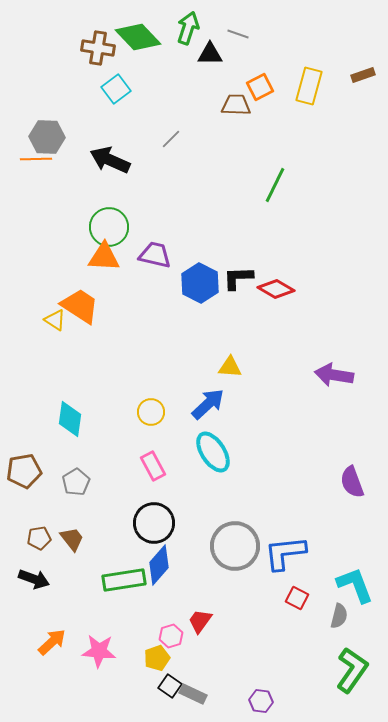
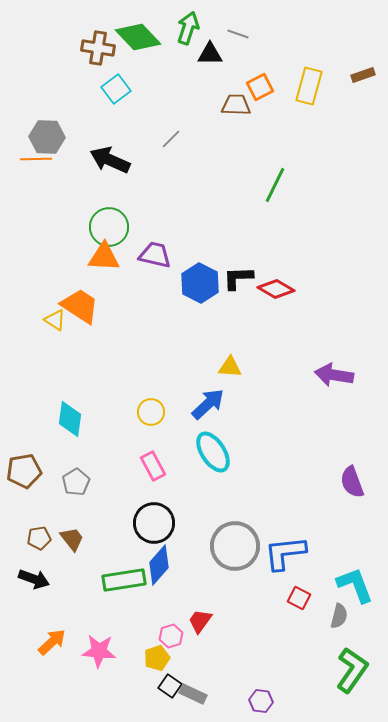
red square at (297, 598): moved 2 px right
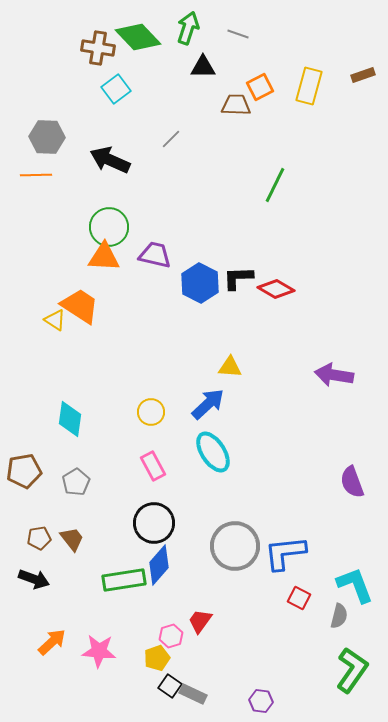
black triangle at (210, 54): moved 7 px left, 13 px down
orange line at (36, 159): moved 16 px down
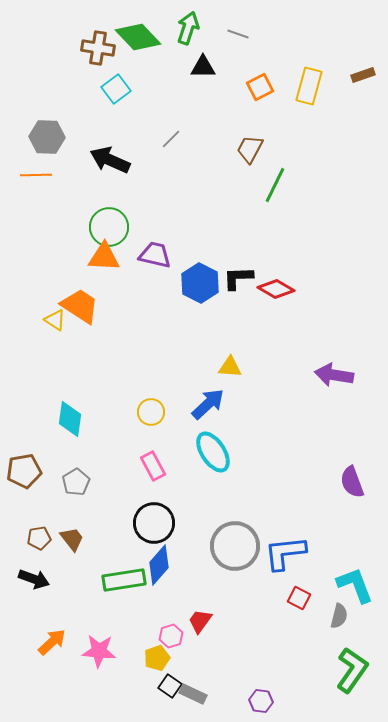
brown trapezoid at (236, 105): moved 14 px right, 44 px down; rotated 64 degrees counterclockwise
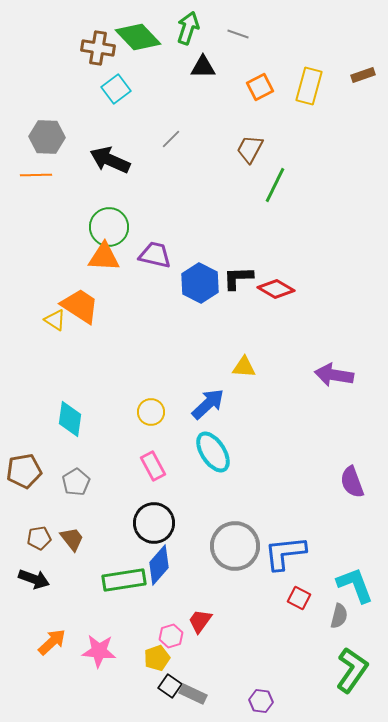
yellow triangle at (230, 367): moved 14 px right
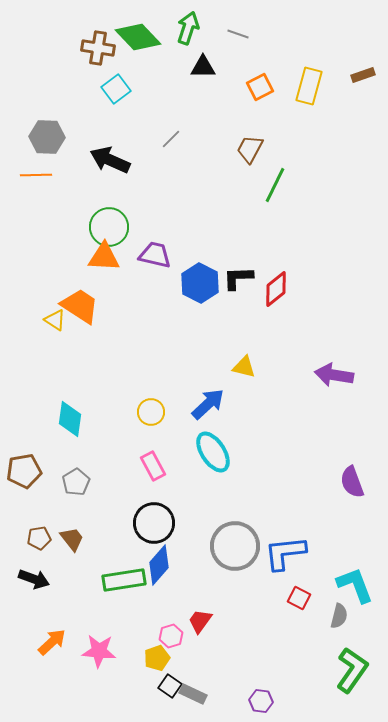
red diamond at (276, 289): rotated 69 degrees counterclockwise
yellow triangle at (244, 367): rotated 10 degrees clockwise
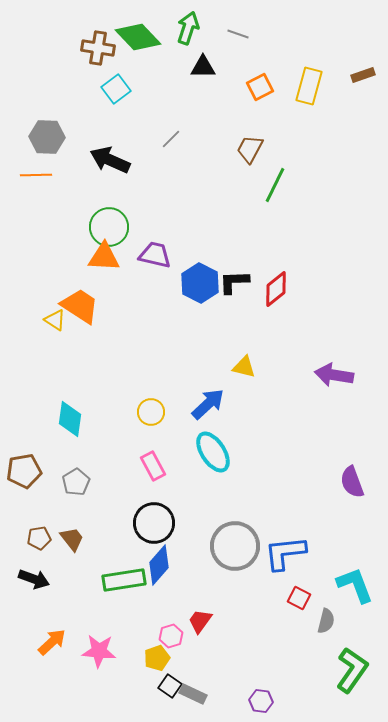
black L-shape at (238, 278): moved 4 px left, 4 px down
gray semicircle at (339, 616): moved 13 px left, 5 px down
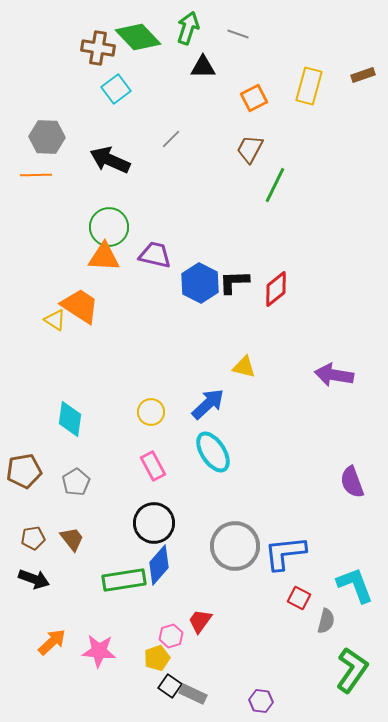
orange square at (260, 87): moved 6 px left, 11 px down
brown pentagon at (39, 538): moved 6 px left
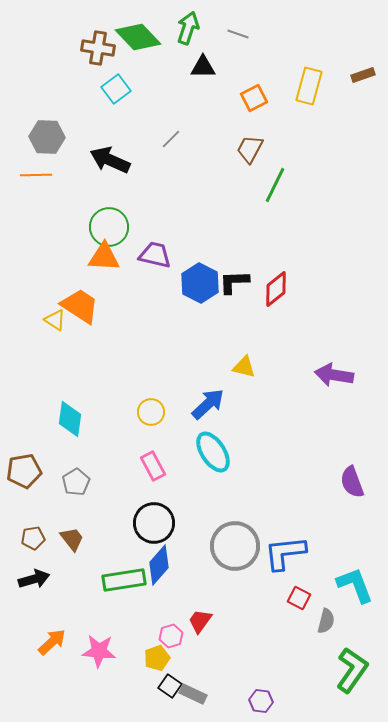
black arrow at (34, 579): rotated 36 degrees counterclockwise
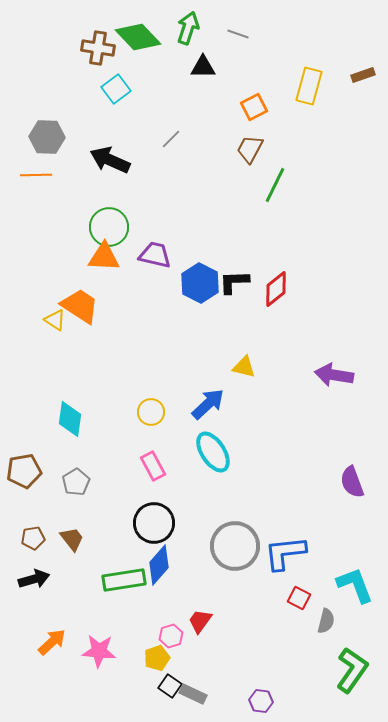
orange square at (254, 98): moved 9 px down
